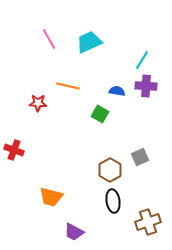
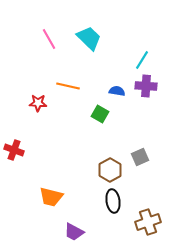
cyan trapezoid: moved 4 px up; rotated 68 degrees clockwise
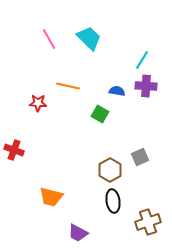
purple trapezoid: moved 4 px right, 1 px down
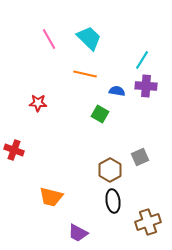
orange line: moved 17 px right, 12 px up
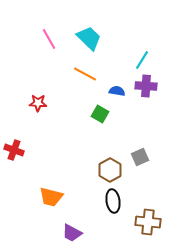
orange line: rotated 15 degrees clockwise
brown cross: rotated 25 degrees clockwise
purple trapezoid: moved 6 px left
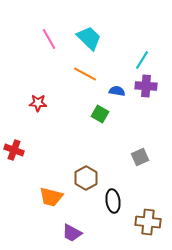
brown hexagon: moved 24 px left, 8 px down
